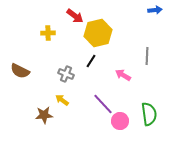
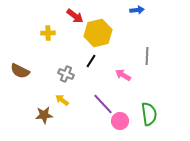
blue arrow: moved 18 px left
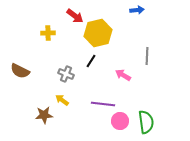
purple line: rotated 40 degrees counterclockwise
green semicircle: moved 3 px left, 8 px down
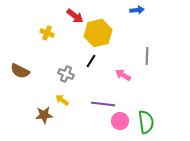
yellow cross: moved 1 px left; rotated 24 degrees clockwise
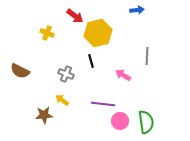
black line: rotated 48 degrees counterclockwise
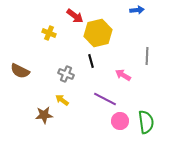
yellow cross: moved 2 px right
purple line: moved 2 px right, 5 px up; rotated 20 degrees clockwise
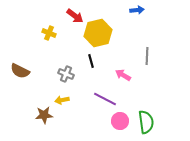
yellow arrow: rotated 48 degrees counterclockwise
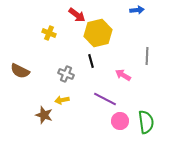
red arrow: moved 2 px right, 1 px up
brown star: rotated 24 degrees clockwise
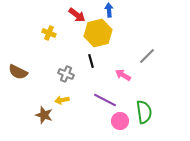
blue arrow: moved 28 px left; rotated 88 degrees counterclockwise
gray line: rotated 42 degrees clockwise
brown semicircle: moved 2 px left, 1 px down
purple line: moved 1 px down
green semicircle: moved 2 px left, 10 px up
